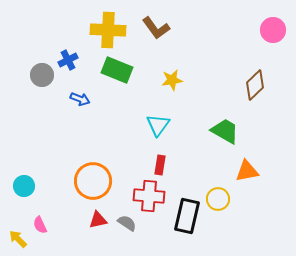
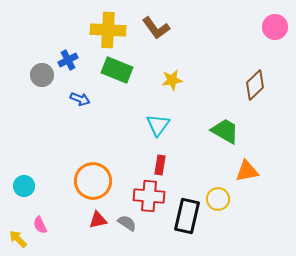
pink circle: moved 2 px right, 3 px up
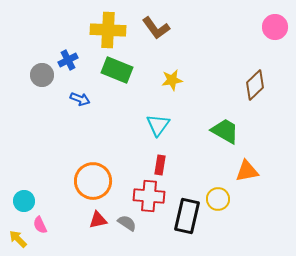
cyan circle: moved 15 px down
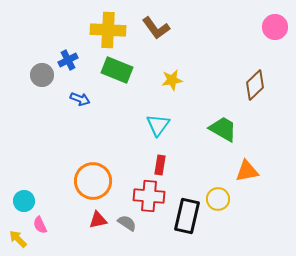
green trapezoid: moved 2 px left, 2 px up
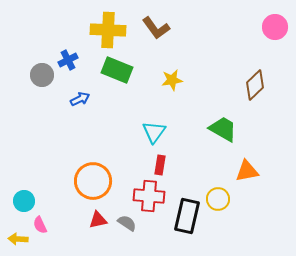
blue arrow: rotated 48 degrees counterclockwise
cyan triangle: moved 4 px left, 7 px down
yellow arrow: rotated 42 degrees counterclockwise
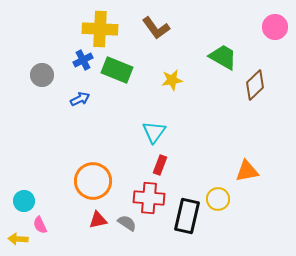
yellow cross: moved 8 px left, 1 px up
blue cross: moved 15 px right
green trapezoid: moved 72 px up
red rectangle: rotated 12 degrees clockwise
red cross: moved 2 px down
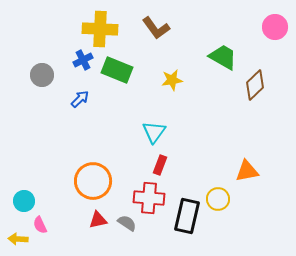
blue arrow: rotated 18 degrees counterclockwise
